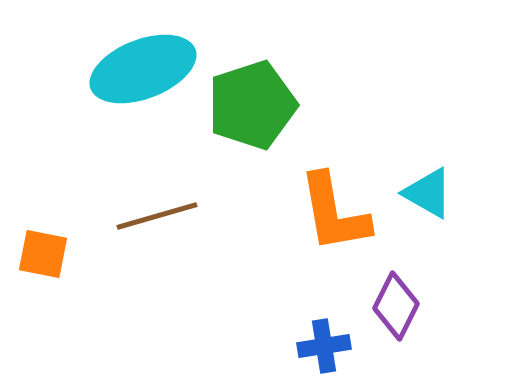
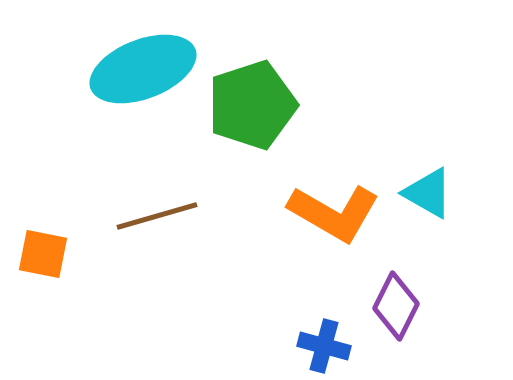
orange L-shape: rotated 50 degrees counterclockwise
blue cross: rotated 24 degrees clockwise
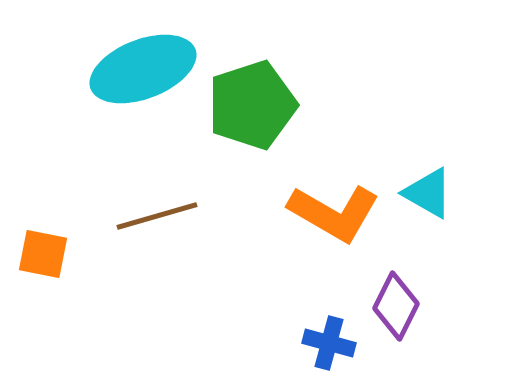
blue cross: moved 5 px right, 3 px up
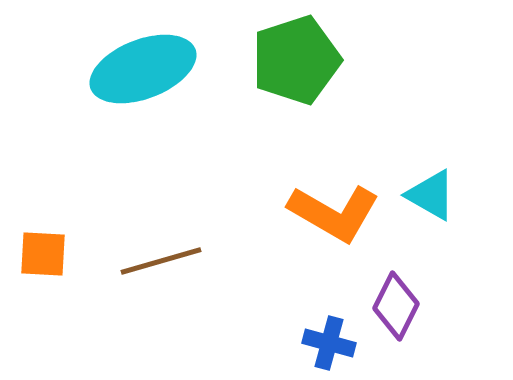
green pentagon: moved 44 px right, 45 px up
cyan triangle: moved 3 px right, 2 px down
brown line: moved 4 px right, 45 px down
orange square: rotated 8 degrees counterclockwise
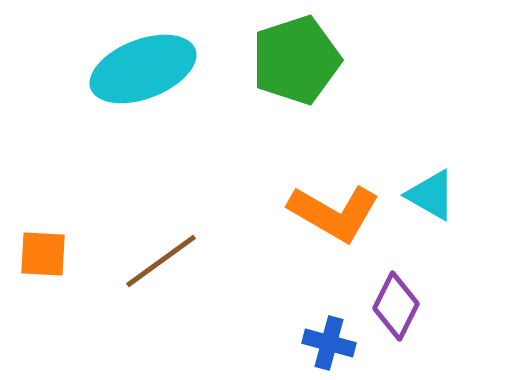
brown line: rotated 20 degrees counterclockwise
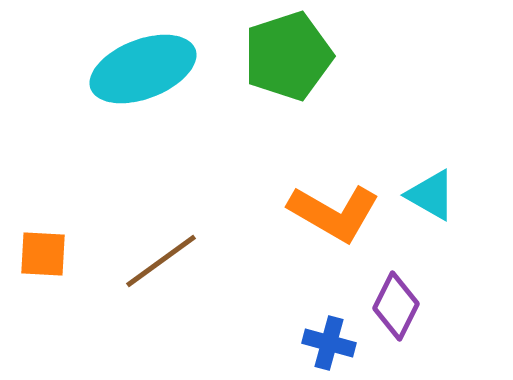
green pentagon: moved 8 px left, 4 px up
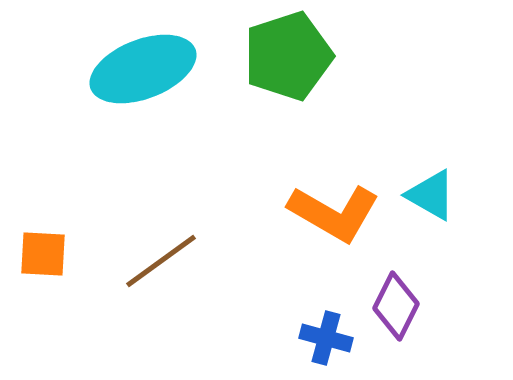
blue cross: moved 3 px left, 5 px up
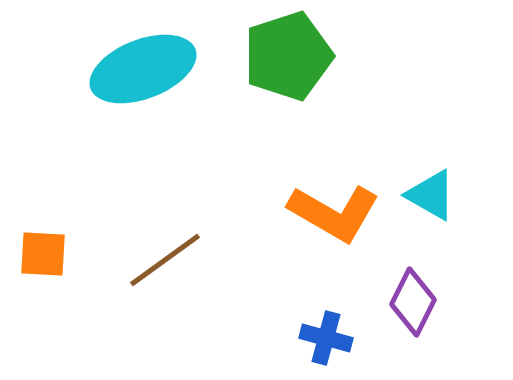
brown line: moved 4 px right, 1 px up
purple diamond: moved 17 px right, 4 px up
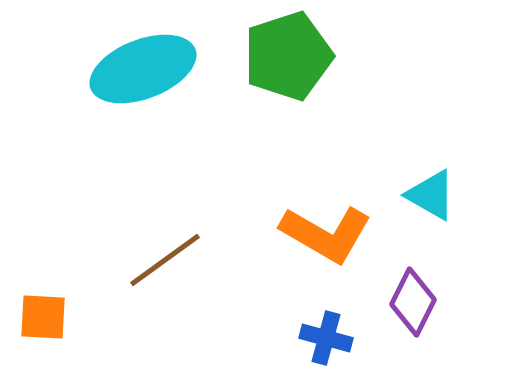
orange L-shape: moved 8 px left, 21 px down
orange square: moved 63 px down
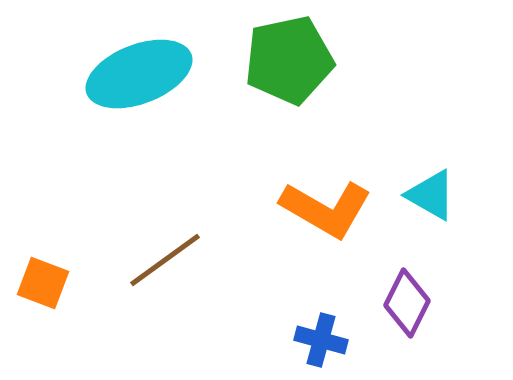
green pentagon: moved 1 px right, 4 px down; rotated 6 degrees clockwise
cyan ellipse: moved 4 px left, 5 px down
orange L-shape: moved 25 px up
purple diamond: moved 6 px left, 1 px down
orange square: moved 34 px up; rotated 18 degrees clockwise
blue cross: moved 5 px left, 2 px down
